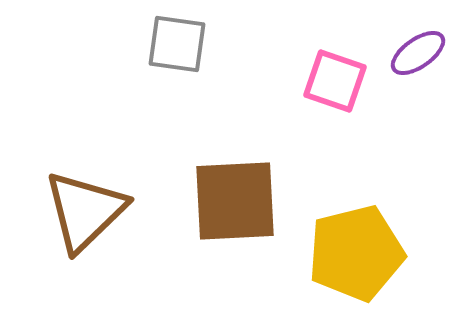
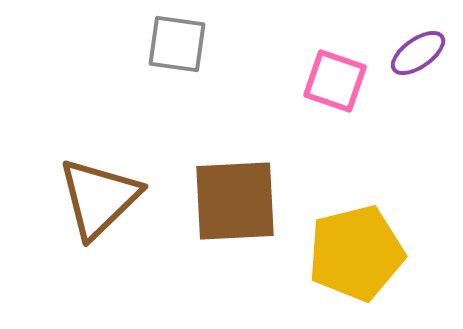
brown triangle: moved 14 px right, 13 px up
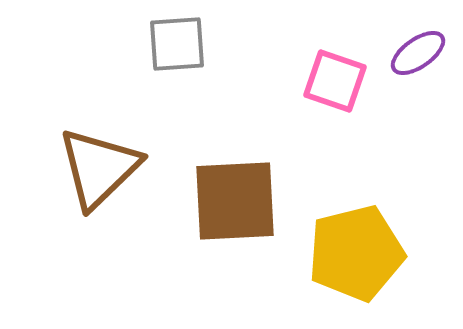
gray square: rotated 12 degrees counterclockwise
brown triangle: moved 30 px up
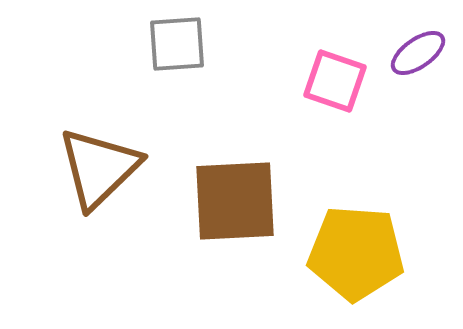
yellow pentagon: rotated 18 degrees clockwise
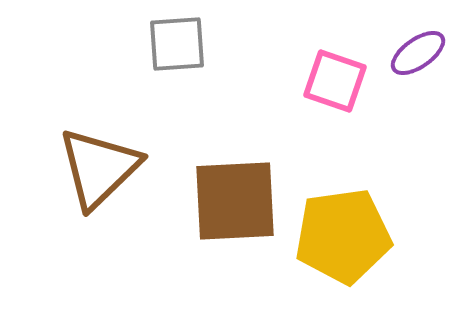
yellow pentagon: moved 13 px left, 17 px up; rotated 12 degrees counterclockwise
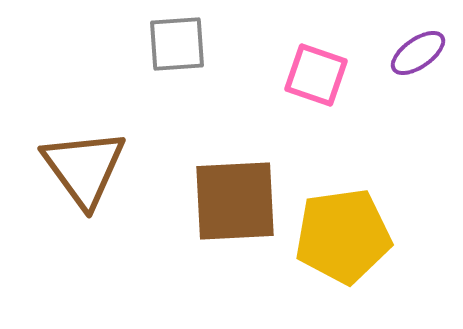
pink square: moved 19 px left, 6 px up
brown triangle: moved 15 px left; rotated 22 degrees counterclockwise
